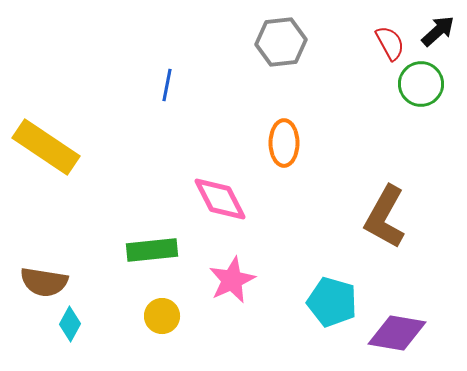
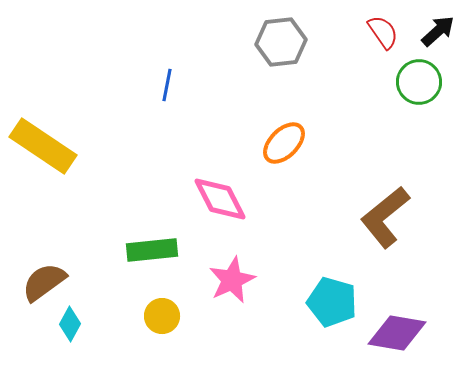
red semicircle: moved 7 px left, 11 px up; rotated 6 degrees counterclockwise
green circle: moved 2 px left, 2 px up
orange ellipse: rotated 45 degrees clockwise
yellow rectangle: moved 3 px left, 1 px up
brown L-shape: rotated 22 degrees clockwise
brown semicircle: rotated 135 degrees clockwise
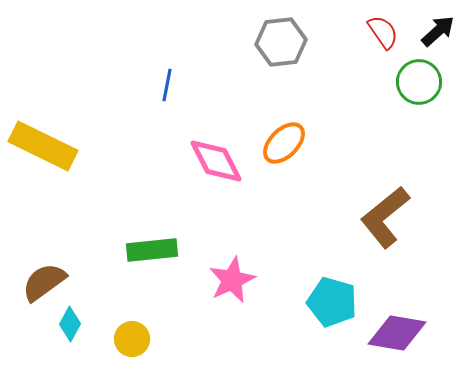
yellow rectangle: rotated 8 degrees counterclockwise
pink diamond: moved 4 px left, 38 px up
yellow circle: moved 30 px left, 23 px down
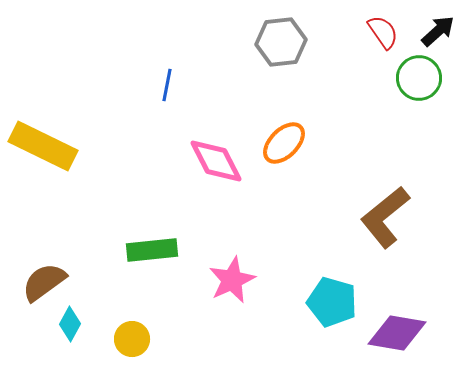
green circle: moved 4 px up
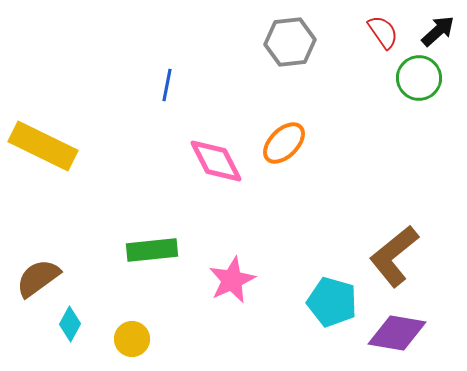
gray hexagon: moved 9 px right
brown L-shape: moved 9 px right, 39 px down
brown semicircle: moved 6 px left, 4 px up
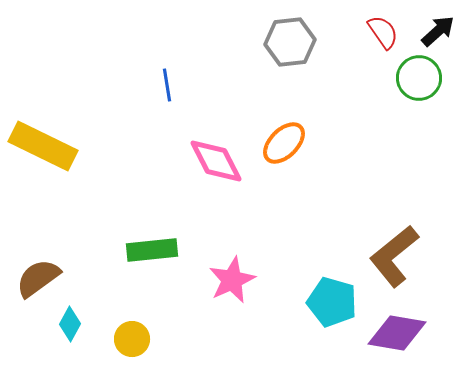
blue line: rotated 20 degrees counterclockwise
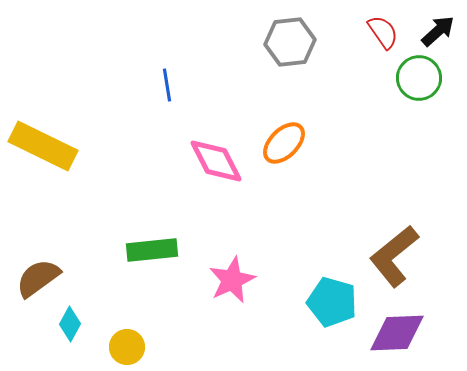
purple diamond: rotated 12 degrees counterclockwise
yellow circle: moved 5 px left, 8 px down
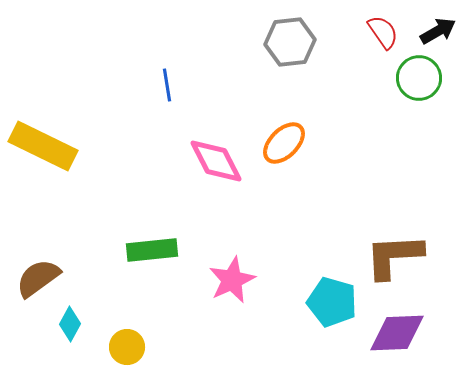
black arrow: rotated 12 degrees clockwise
brown L-shape: rotated 36 degrees clockwise
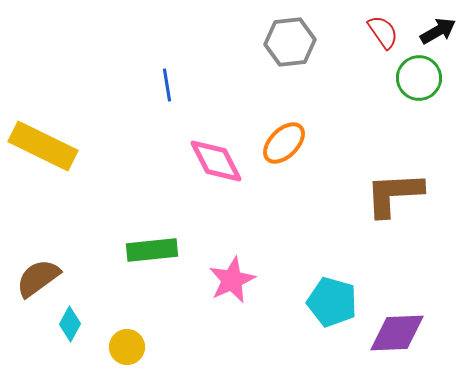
brown L-shape: moved 62 px up
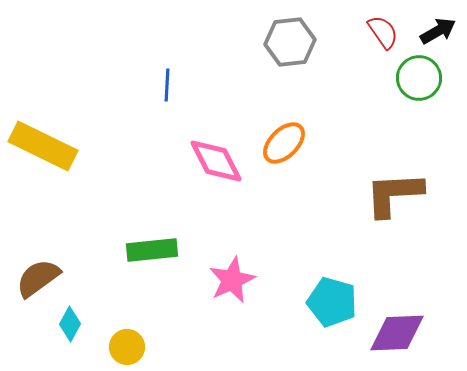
blue line: rotated 12 degrees clockwise
